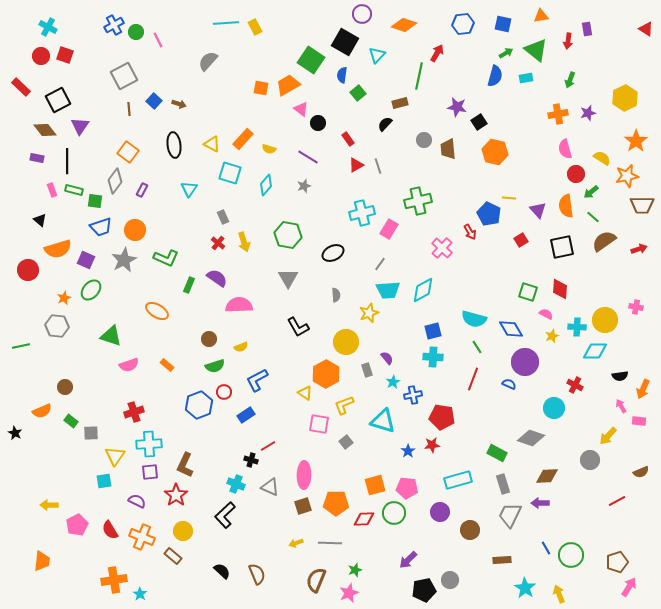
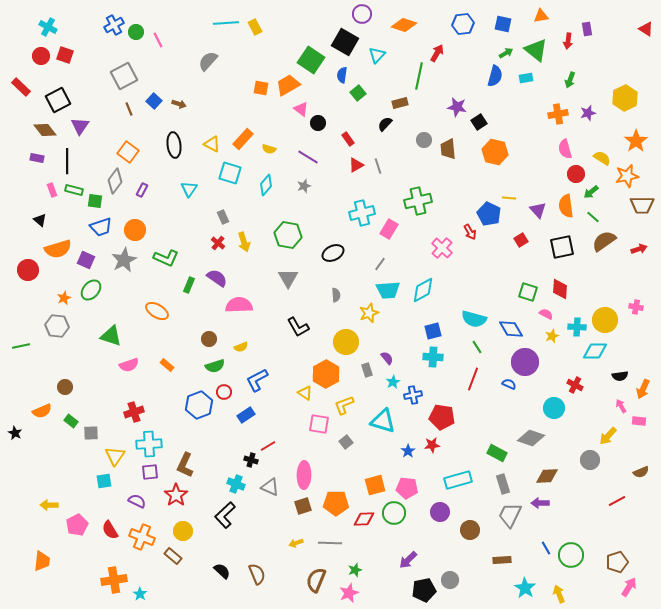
brown line at (129, 109): rotated 16 degrees counterclockwise
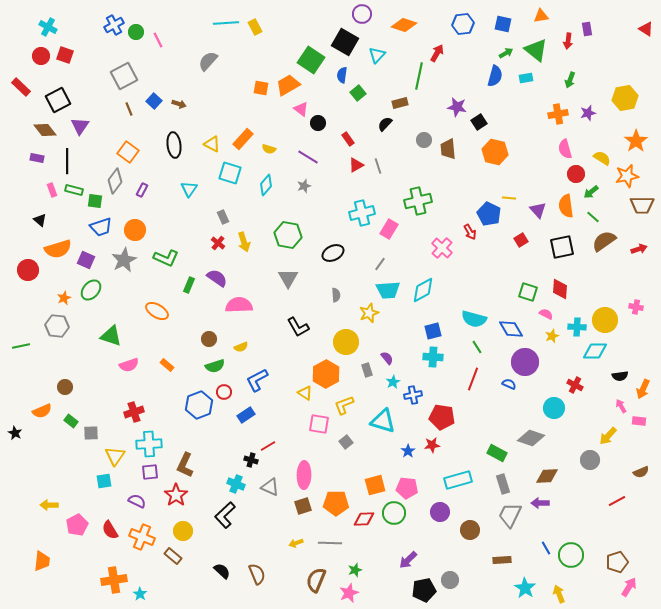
yellow hexagon at (625, 98): rotated 15 degrees clockwise
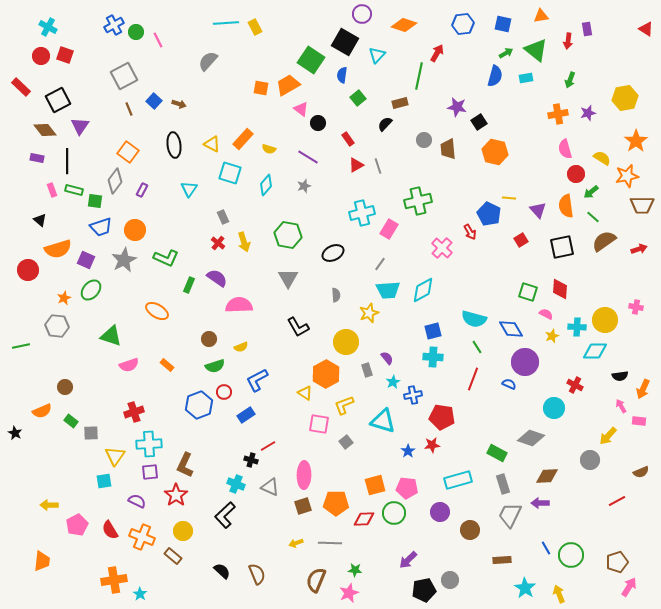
green square at (358, 93): moved 5 px down
green star at (355, 570): rotated 24 degrees clockwise
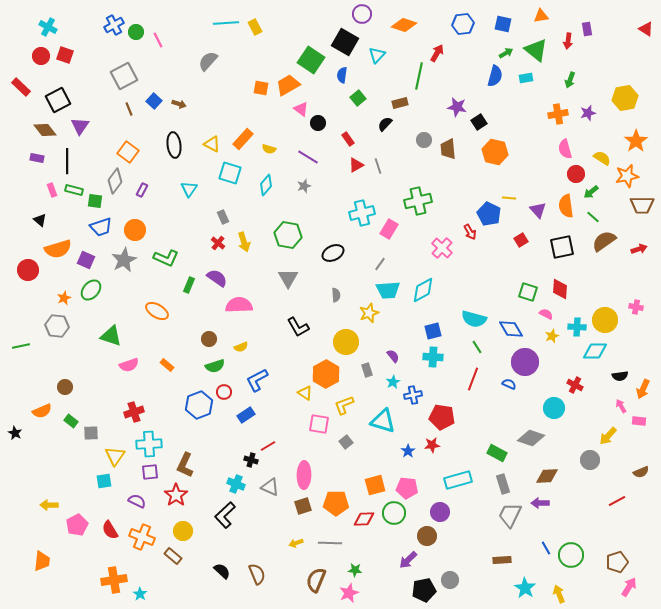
purple semicircle at (387, 358): moved 6 px right, 2 px up
brown circle at (470, 530): moved 43 px left, 6 px down
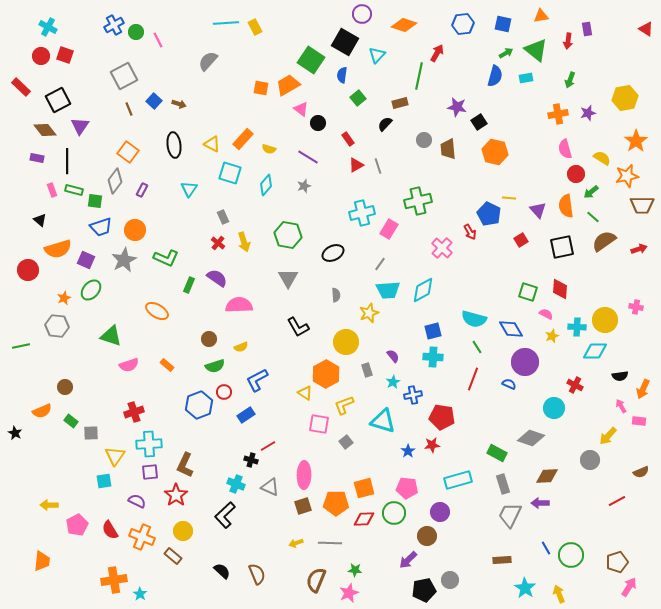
orange square at (375, 485): moved 11 px left, 3 px down
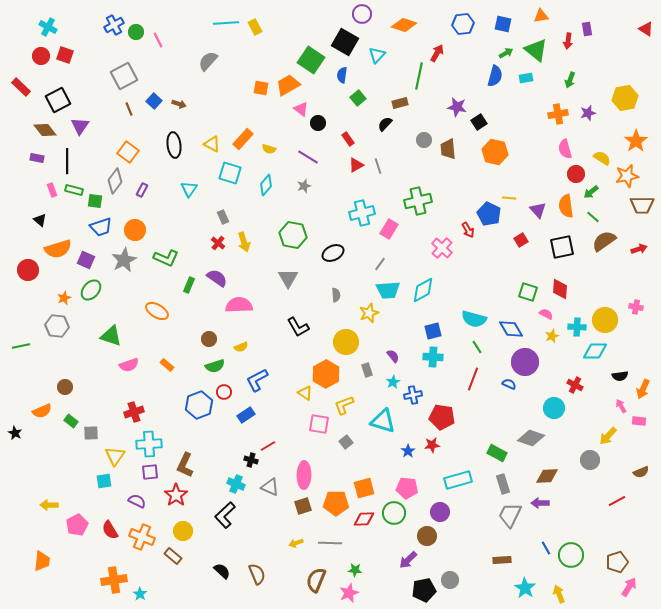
red arrow at (470, 232): moved 2 px left, 2 px up
green hexagon at (288, 235): moved 5 px right
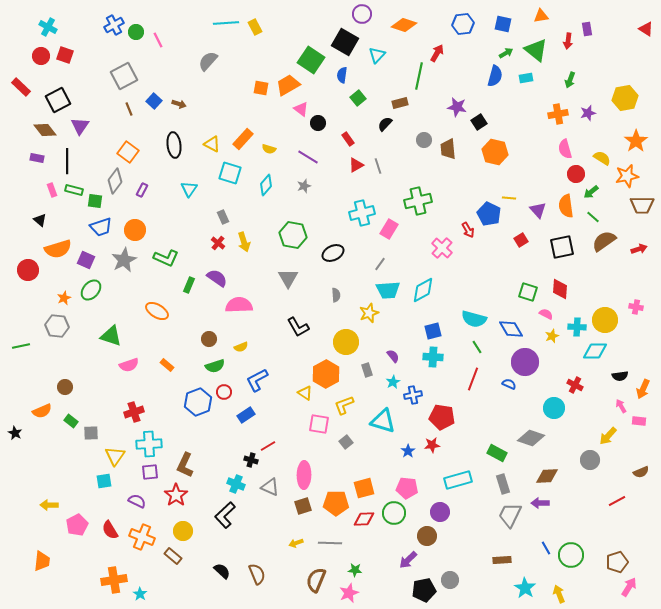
blue hexagon at (199, 405): moved 1 px left, 3 px up
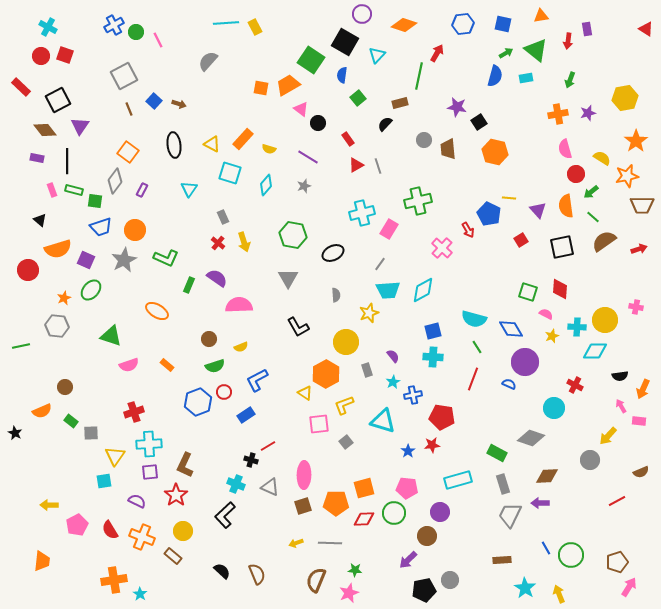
pink square at (319, 424): rotated 15 degrees counterclockwise
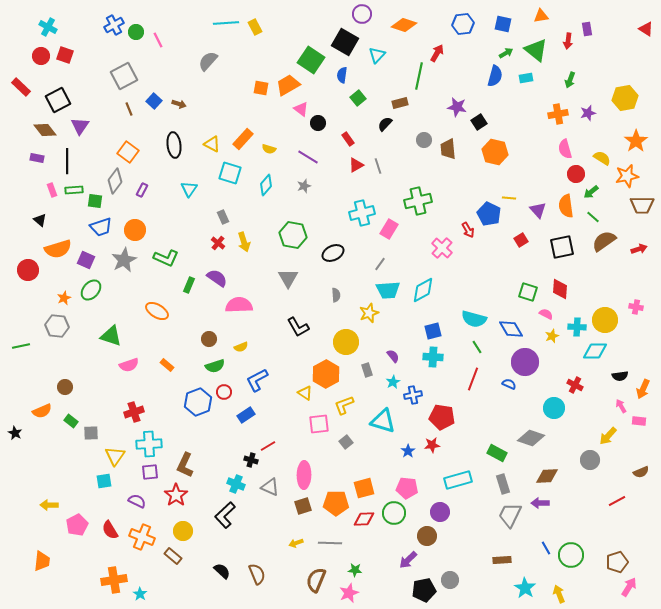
green rectangle at (74, 190): rotated 18 degrees counterclockwise
